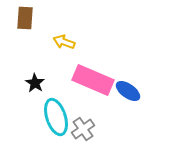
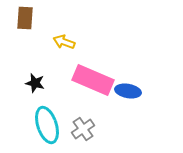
black star: rotated 18 degrees counterclockwise
blue ellipse: rotated 25 degrees counterclockwise
cyan ellipse: moved 9 px left, 8 px down
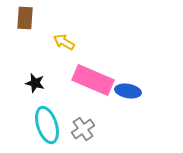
yellow arrow: rotated 10 degrees clockwise
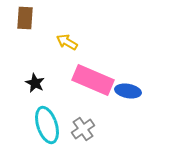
yellow arrow: moved 3 px right
black star: rotated 12 degrees clockwise
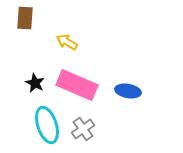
pink rectangle: moved 16 px left, 5 px down
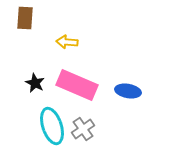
yellow arrow: rotated 25 degrees counterclockwise
cyan ellipse: moved 5 px right, 1 px down
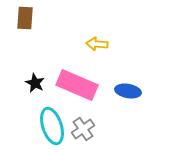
yellow arrow: moved 30 px right, 2 px down
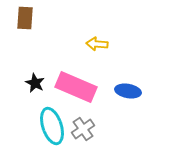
pink rectangle: moved 1 px left, 2 px down
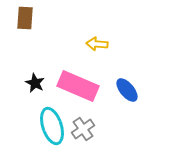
pink rectangle: moved 2 px right, 1 px up
blue ellipse: moved 1 px left, 1 px up; rotated 40 degrees clockwise
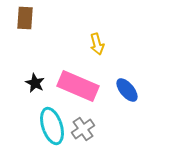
yellow arrow: rotated 110 degrees counterclockwise
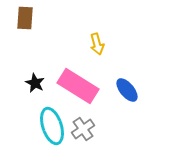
pink rectangle: rotated 9 degrees clockwise
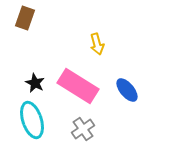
brown rectangle: rotated 15 degrees clockwise
cyan ellipse: moved 20 px left, 6 px up
